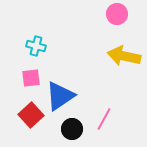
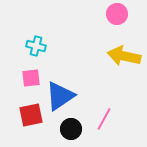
red square: rotated 30 degrees clockwise
black circle: moved 1 px left
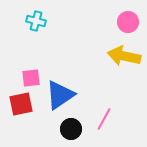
pink circle: moved 11 px right, 8 px down
cyan cross: moved 25 px up
blue triangle: moved 1 px up
red square: moved 10 px left, 11 px up
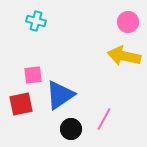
pink square: moved 2 px right, 3 px up
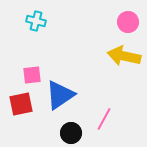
pink square: moved 1 px left
black circle: moved 4 px down
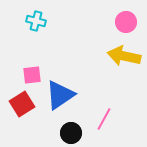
pink circle: moved 2 px left
red square: moved 1 px right; rotated 20 degrees counterclockwise
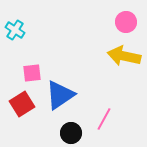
cyan cross: moved 21 px left, 9 px down; rotated 18 degrees clockwise
pink square: moved 2 px up
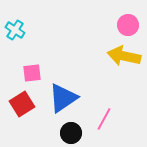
pink circle: moved 2 px right, 3 px down
blue triangle: moved 3 px right, 3 px down
